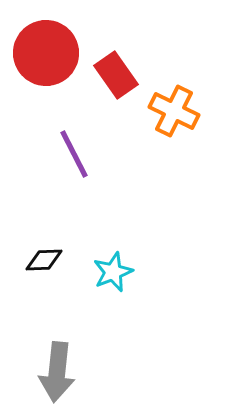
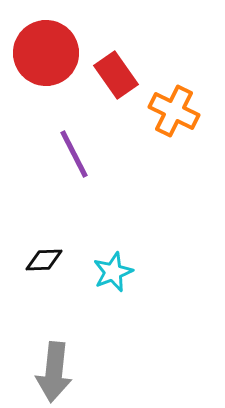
gray arrow: moved 3 px left
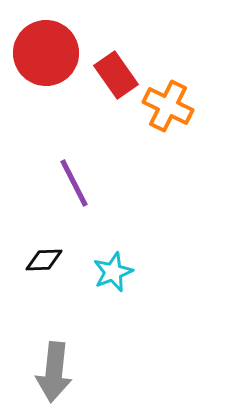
orange cross: moved 6 px left, 5 px up
purple line: moved 29 px down
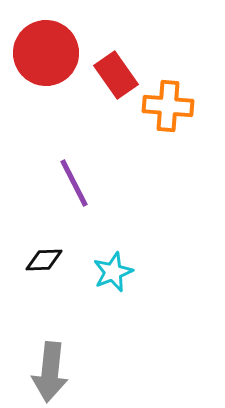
orange cross: rotated 21 degrees counterclockwise
gray arrow: moved 4 px left
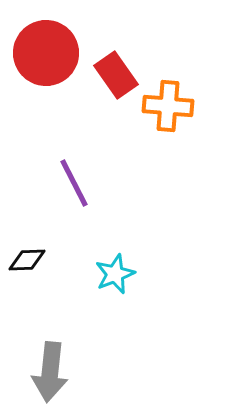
black diamond: moved 17 px left
cyan star: moved 2 px right, 2 px down
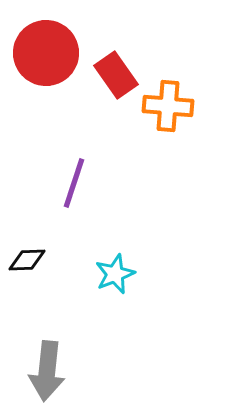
purple line: rotated 45 degrees clockwise
gray arrow: moved 3 px left, 1 px up
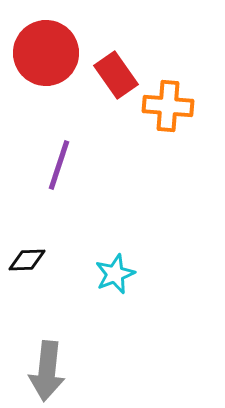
purple line: moved 15 px left, 18 px up
